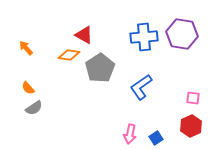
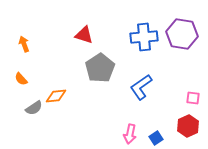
red triangle: rotated 12 degrees counterclockwise
orange arrow: moved 2 px left, 4 px up; rotated 21 degrees clockwise
orange diamond: moved 13 px left, 41 px down; rotated 15 degrees counterclockwise
orange semicircle: moved 7 px left, 9 px up
red hexagon: moved 3 px left
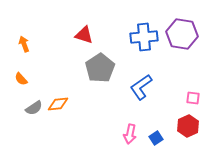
orange diamond: moved 2 px right, 8 px down
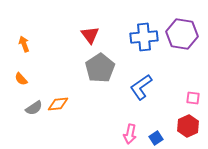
red triangle: moved 6 px right; rotated 36 degrees clockwise
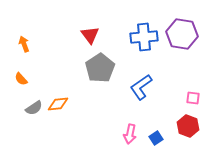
red hexagon: rotated 15 degrees counterclockwise
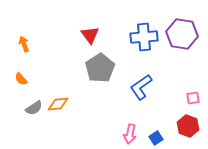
pink square: rotated 16 degrees counterclockwise
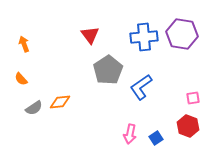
gray pentagon: moved 8 px right, 2 px down
orange diamond: moved 2 px right, 2 px up
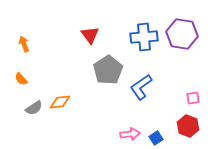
pink arrow: rotated 108 degrees counterclockwise
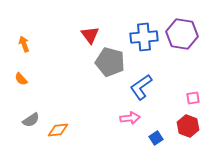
gray pentagon: moved 2 px right, 8 px up; rotated 24 degrees counterclockwise
orange diamond: moved 2 px left, 28 px down
gray semicircle: moved 3 px left, 12 px down
pink arrow: moved 16 px up
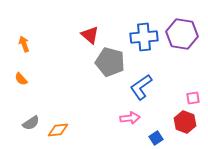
red triangle: rotated 12 degrees counterclockwise
gray semicircle: moved 3 px down
red hexagon: moved 3 px left, 4 px up
